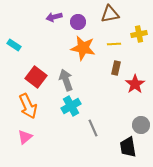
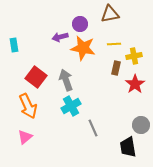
purple arrow: moved 6 px right, 20 px down
purple circle: moved 2 px right, 2 px down
yellow cross: moved 5 px left, 22 px down
cyan rectangle: rotated 48 degrees clockwise
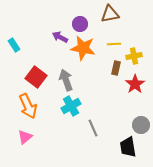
purple arrow: rotated 42 degrees clockwise
cyan rectangle: rotated 24 degrees counterclockwise
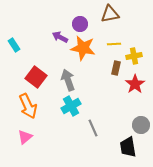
gray arrow: moved 2 px right
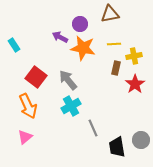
gray arrow: rotated 20 degrees counterclockwise
gray circle: moved 15 px down
black trapezoid: moved 11 px left
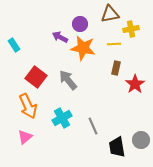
yellow cross: moved 3 px left, 27 px up
cyan cross: moved 9 px left, 12 px down
gray line: moved 2 px up
